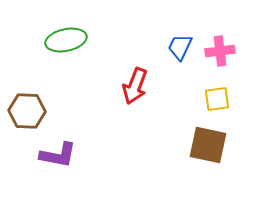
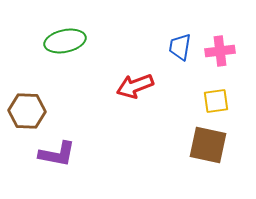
green ellipse: moved 1 px left, 1 px down
blue trapezoid: rotated 16 degrees counterclockwise
red arrow: rotated 48 degrees clockwise
yellow square: moved 1 px left, 2 px down
purple L-shape: moved 1 px left, 1 px up
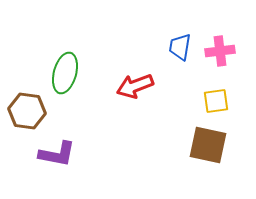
green ellipse: moved 32 px down; rotated 63 degrees counterclockwise
brown hexagon: rotated 6 degrees clockwise
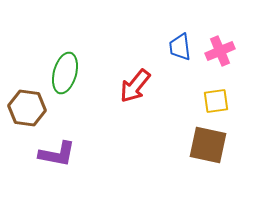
blue trapezoid: rotated 16 degrees counterclockwise
pink cross: rotated 16 degrees counterclockwise
red arrow: rotated 30 degrees counterclockwise
brown hexagon: moved 3 px up
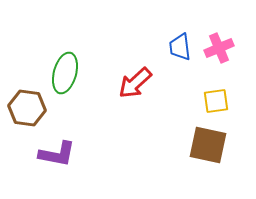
pink cross: moved 1 px left, 3 px up
red arrow: moved 3 px up; rotated 9 degrees clockwise
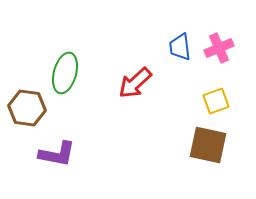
yellow square: rotated 12 degrees counterclockwise
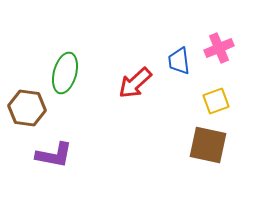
blue trapezoid: moved 1 px left, 14 px down
purple L-shape: moved 3 px left, 1 px down
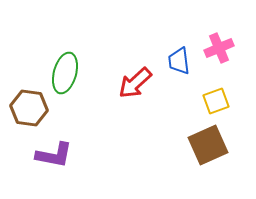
brown hexagon: moved 2 px right
brown square: rotated 36 degrees counterclockwise
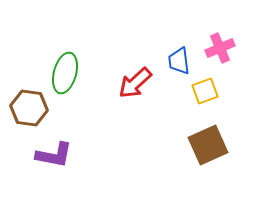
pink cross: moved 1 px right
yellow square: moved 11 px left, 10 px up
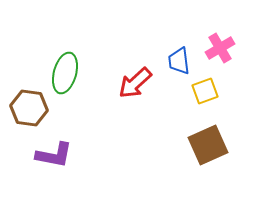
pink cross: rotated 8 degrees counterclockwise
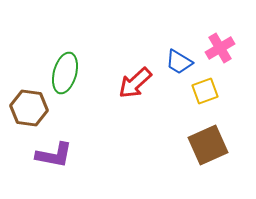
blue trapezoid: moved 1 px down; rotated 52 degrees counterclockwise
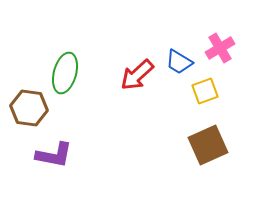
red arrow: moved 2 px right, 8 px up
